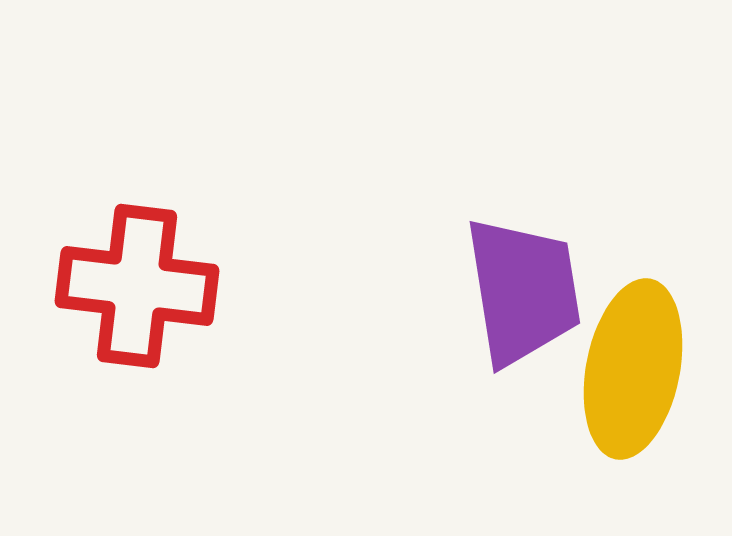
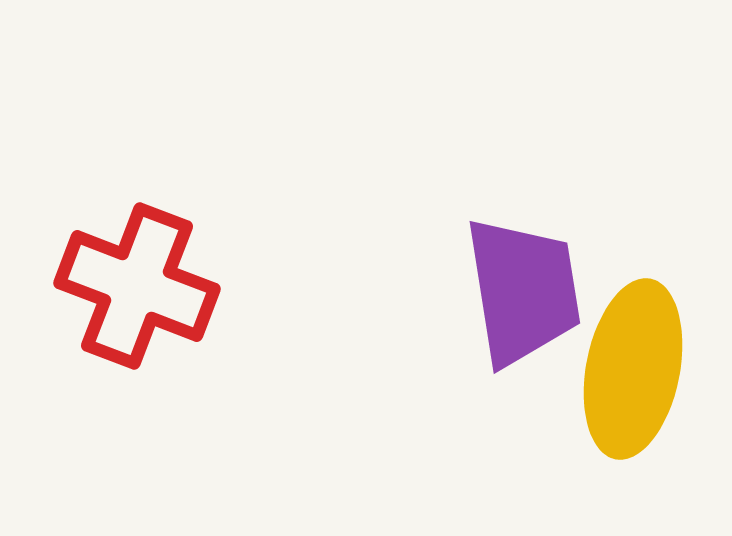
red cross: rotated 14 degrees clockwise
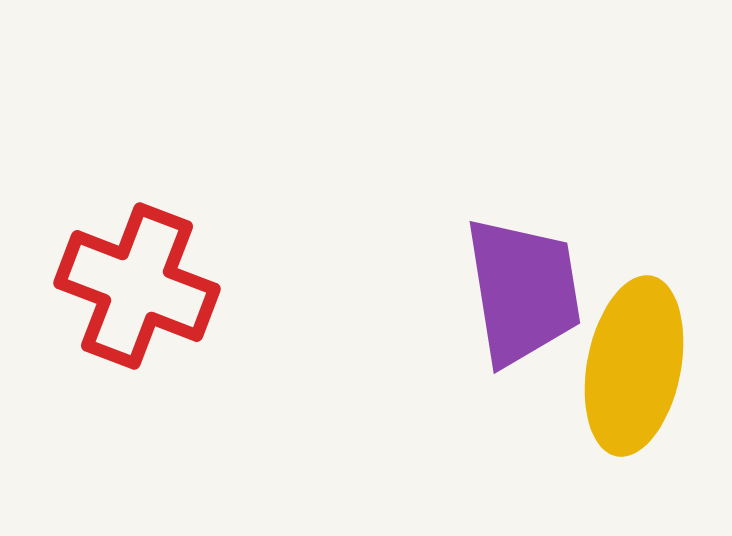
yellow ellipse: moved 1 px right, 3 px up
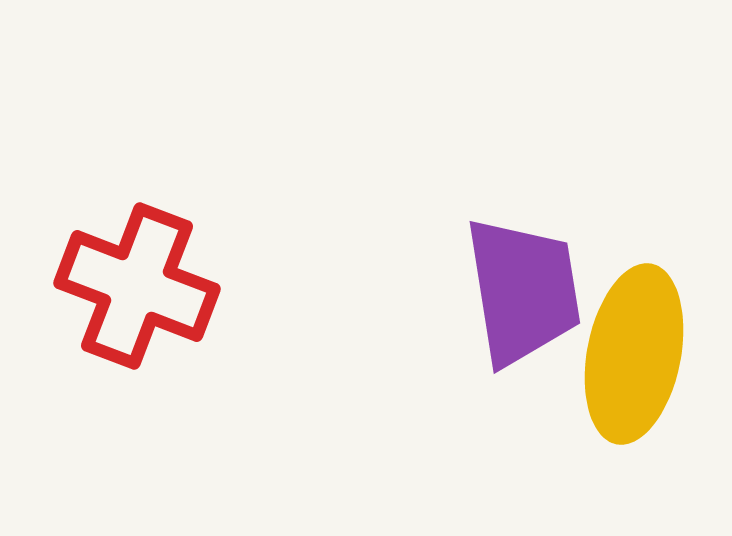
yellow ellipse: moved 12 px up
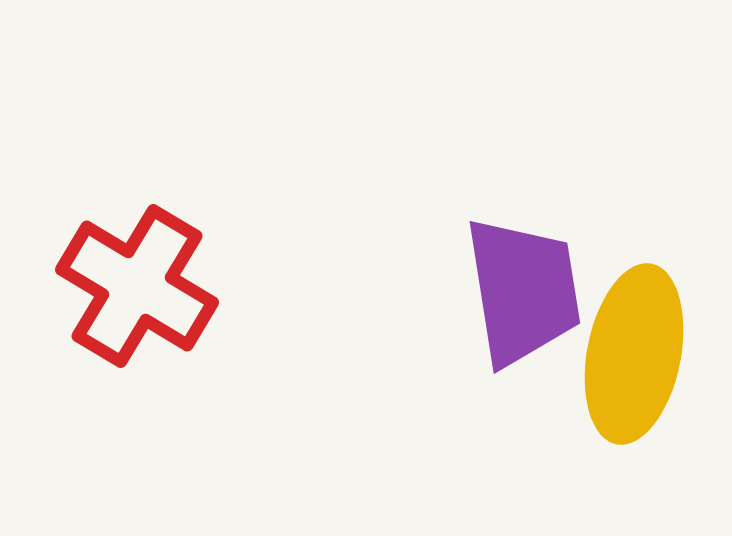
red cross: rotated 10 degrees clockwise
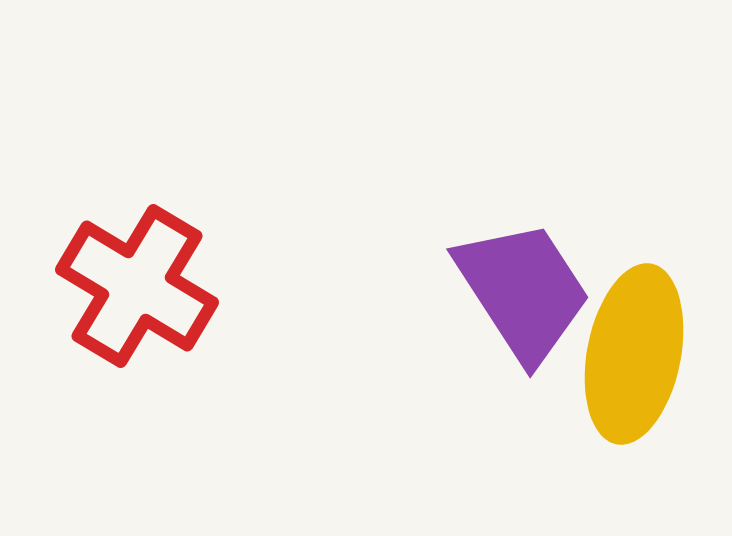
purple trapezoid: rotated 24 degrees counterclockwise
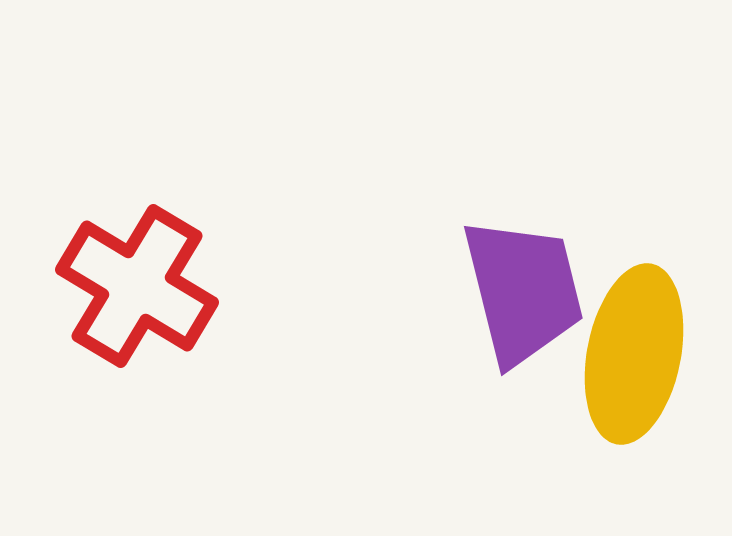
purple trapezoid: rotated 19 degrees clockwise
